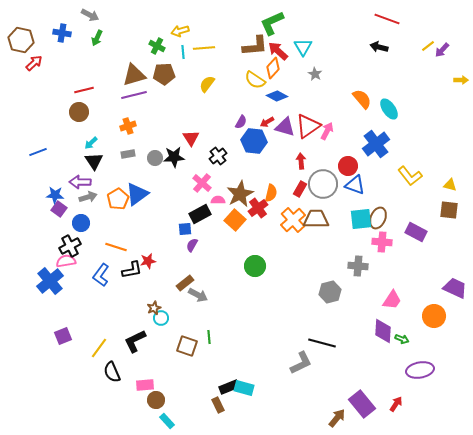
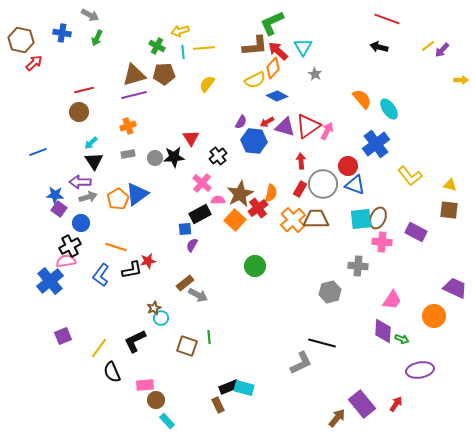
yellow semicircle at (255, 80): rotated 60 degrees counterclockwise
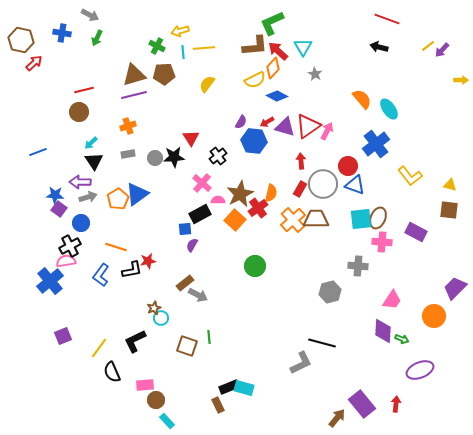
purple trapezoid at (455, 288): rotated 70 degrees counterclockwise
purple ellipse at (420, 370): rotated 12 degrees counterclockwise
red arrow at (396, 404): rotated 28 degrees counterclockwise
